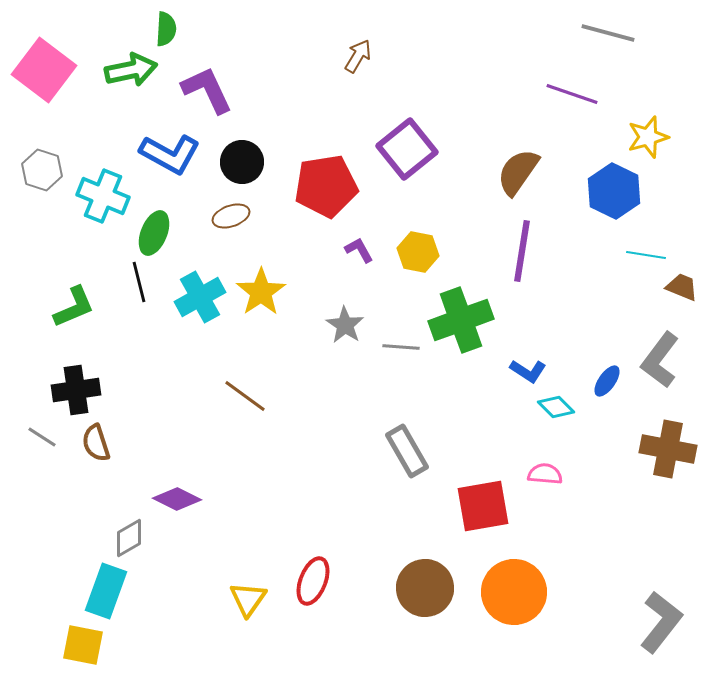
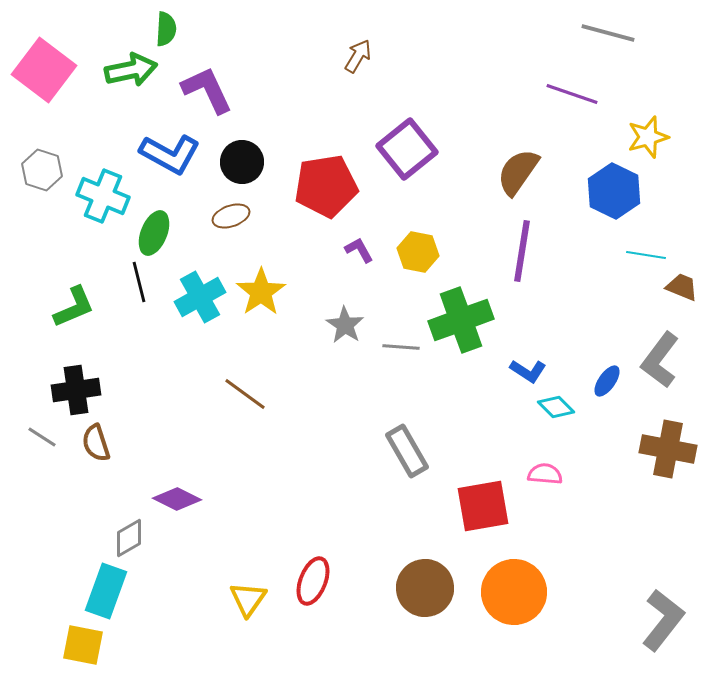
brown line at (245, 396): moved 2 px up
gray L-shape at (661, 622): moved 2 px right, 2 px up
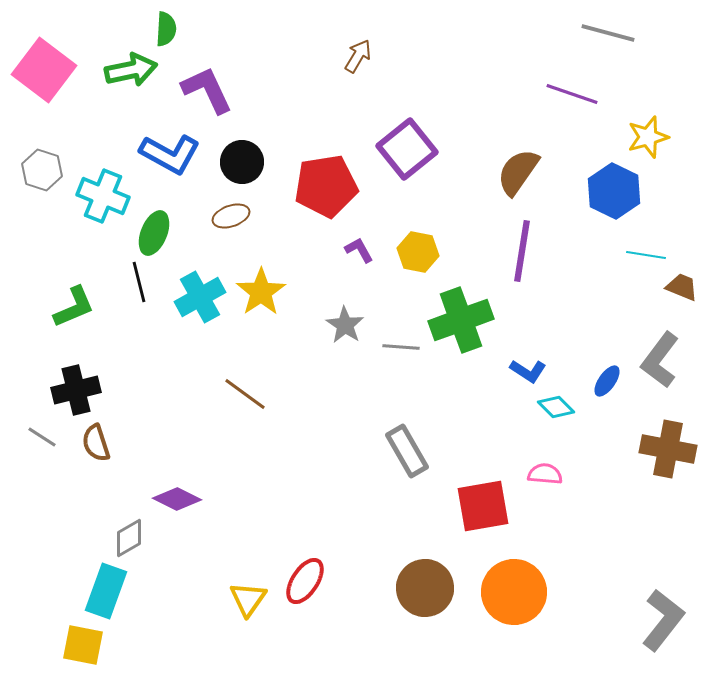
black cross at (76, 390): rotated 6 degrees counterclockwise
red ellipse at (313, 581): moved 8 px left; rotated 12 degrees clockwise
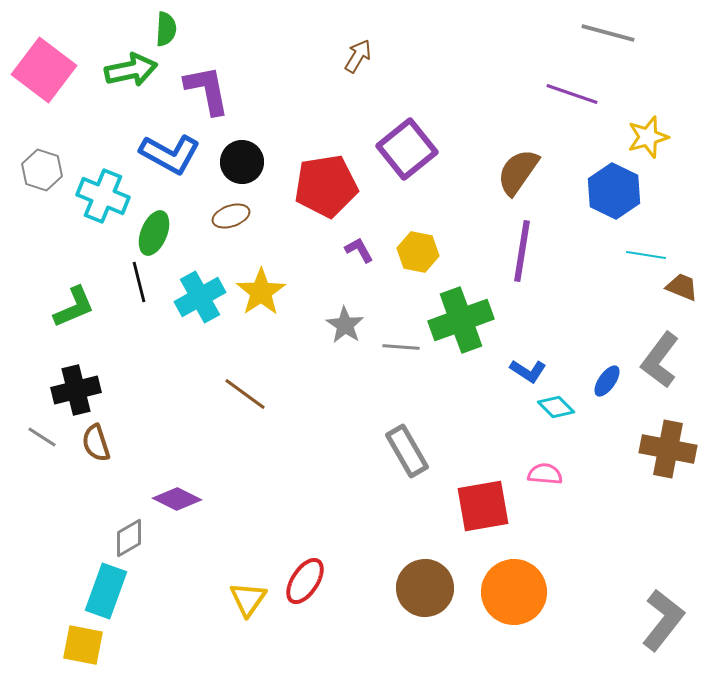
purple L-shape at (207, 90): rotated 14 degrees clockwise
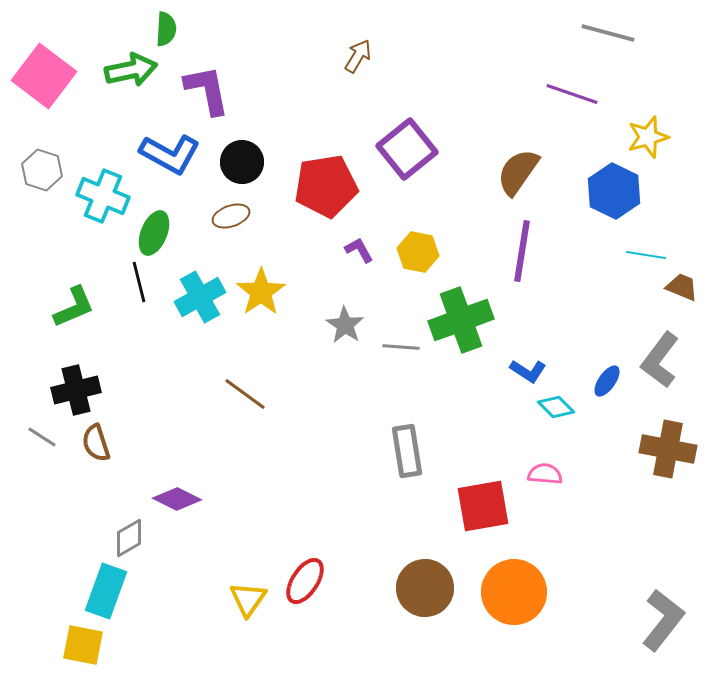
pink square at (44, 70): moved 6 px down
gray rectangle at (407, 451): rotated 21 degrees clockwise
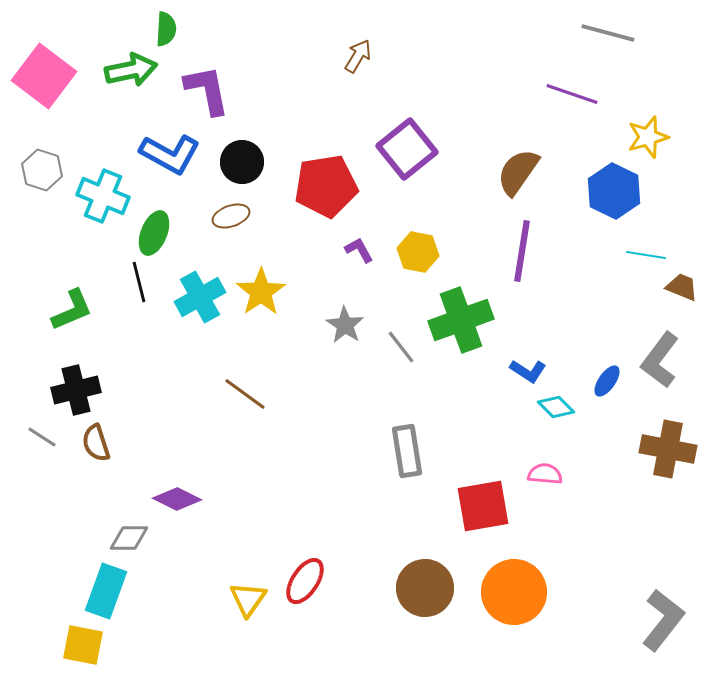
green L-shape at (74, 307): moved 2 px left, 3 px down
gray line at (401, 347): rotated 48 degrees clockwise
gray diamond at (129, 538): rotated 30 degrees clockwise
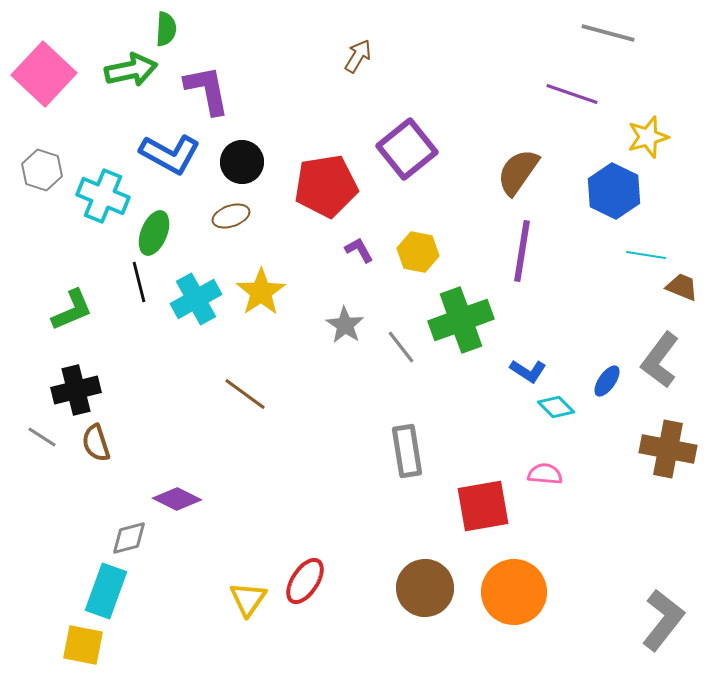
pink square at (44, 76): moved 2 px up; rotated 6 degrees clockwise
cyan cross at (200, 297): moved 4 px left, 2 px down
gray diamond at (129, 538): rotated 15 degrees counterclockwise
